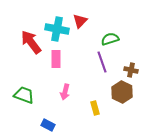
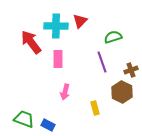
cyan cross: moved 1 px left, 3 px up; rotated 10 degrees counterclockwise
green semicircle: moved 3 px right, 2 px up
pink rectangle: moved 2 px right
brown cross: rotated 32 degrees counterclockwise
green trapezoid: moved 24 px down
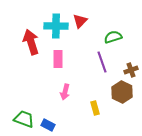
red arrow: rotated 20 degrees clockwise
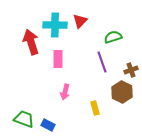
cyan cross: moved 1 px left, 1 px up
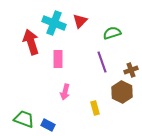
cyan cross: moved 1 px left, 2 px up; rotated 20 degrees clockwise
green semicircle: moved 1 px left, 4 px up
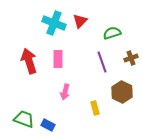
red arrow: moved 2 px left, 19 px down
brown cross: moved 12 px up
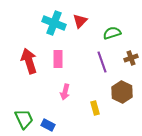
green trapezoid: rotated 45 degrees clockwise
